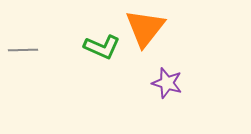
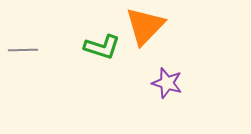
orange triangle: moved 2 px up; rotated 6 degrees clockwise
green L-shape: rotated 6 degrees counterclockwise
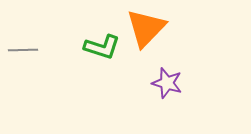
orange triangle: moved 1 px right, 2 px down
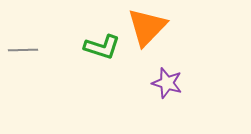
orange triangle: moved 1 px right, 1 px up
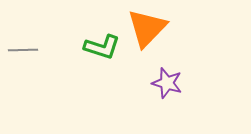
orange triangle: moved 1 px down
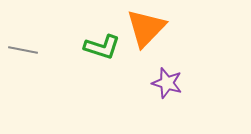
orange triangle: moved 1 px left
gray line: rotated 12 degrees clockwise
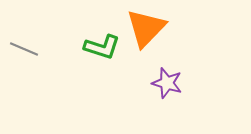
gray line: moved 1 px right, 1 px up; rotated 12 degrees clockwise
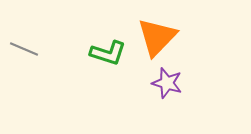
orange triangle: moved 11 px right, 9 px down
green L-shape: moved 6 px right, 6 px down
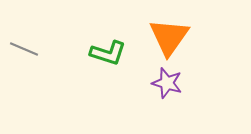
orange triangle: moved 12 px right; rotated 9 degrees counterclockwise
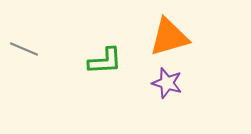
orange triangle: rotated 39 degrees clockwise
green L-shape: moved 3 px left, 8 px down; rotated 21 degrees counterclockwise
